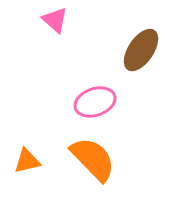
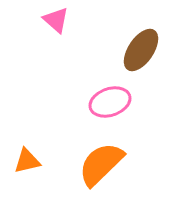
pink triangle: moved 1 px right
pink ellipse: moved 15 px right
orange semicircle: moved 8 px right, 5 px down; rotated 90 degrees counterclockwise
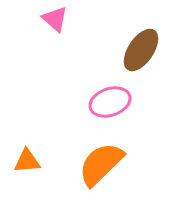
pink triangle: moved 1 px left, 1 px up
orange triangle: rotated 8 degrees clockwise
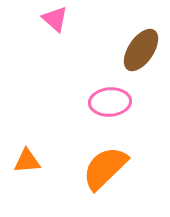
pink ellipse: rotated 15 degrees clockwise
orange semicircle: moved 4 px right, 4 px down
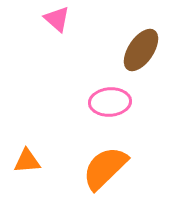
pink triangle: moved 2 px right
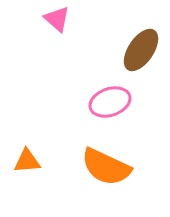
pink ellipse: rotated 15 degrees counterclockwise
orange semicircle: moved 1 px right, 1 px up; rotated 111 degrees counterclockwise
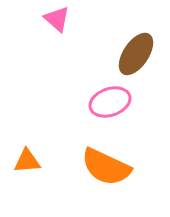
brown ellipse: moved 5 px left, 4 px down
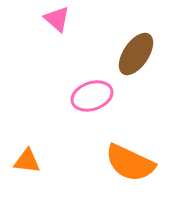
pink ellipse: moved 18 px left, 6 px up
orange triangle: rotated 12 degrees clockwise
orange semicircle: moved 24 px right, 4 px up
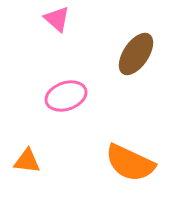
pink ellipse: moved 26 px left
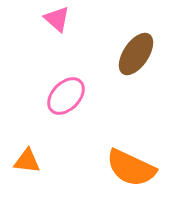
pink ellipse: rotated 27 degrees counterclockwise
orange semicircle: moved 1 px right, 5 px down
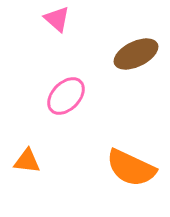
brown ellipse: rotated 30 degrees clockwise
